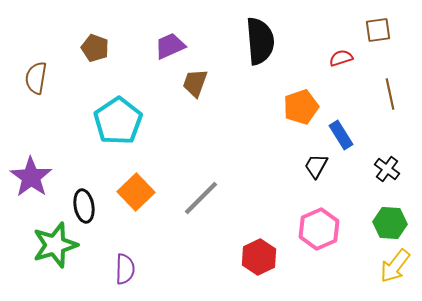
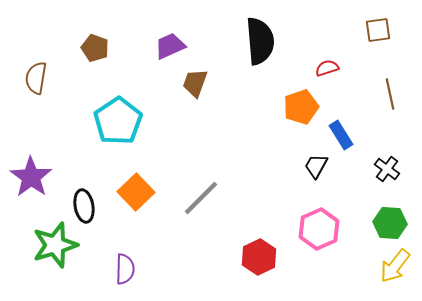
red semicircle: moved 14 px left, 10 px down
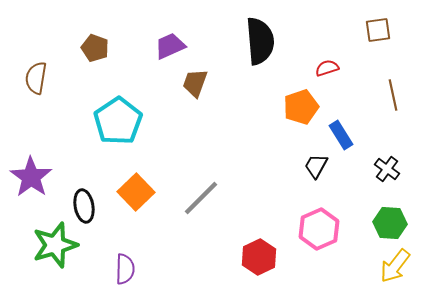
brown line: moved 3 px right, 1 px down
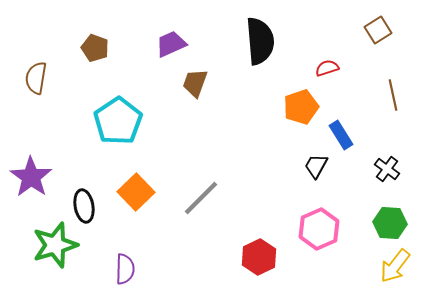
brown square: rotated 24 degrees counterclockwise
purple trapezoid: moved 1 px right, 2 px up
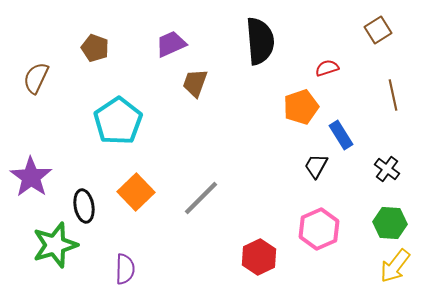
brown semicircle: rotated 16 degrees clockwise
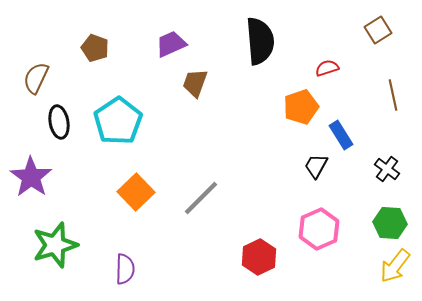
black ellipse: moved 25 px left, 84 px up
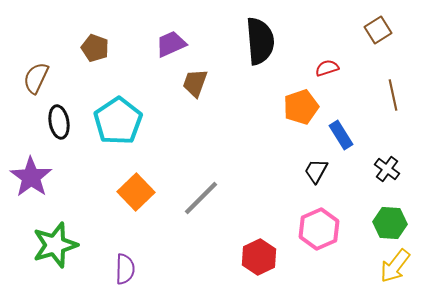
black trapezoid: moved 5 px down
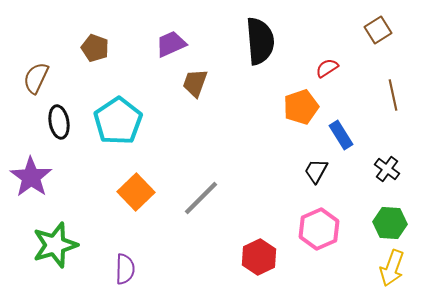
red semicircle: rotated 15 degrees counterclockwise
yellow arrow: moved 3 px left, 2 px down; rotated 18 degrees counterclockwise
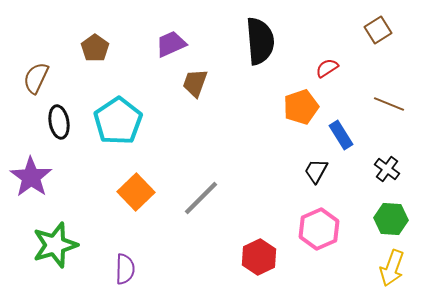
brown pentagon: rotated 16 degrees clockwise
brown line: moved 4 px left, 9 px down; rotated 56 degrees counterclockwise
green hexagon: moved 1 px right, 4 px up
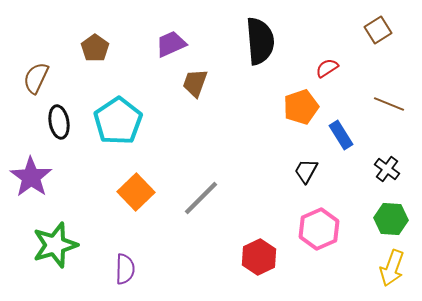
black trapezoid: moved 10 px left
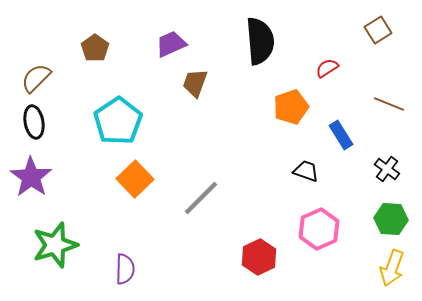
brown semicircle: rotated 20 degrees clockwise
orange pentagon: moved 10 px left
black ellipse: moved 25 px left
black trapezoid: rotated 80 degrees clockwise
orange square: moved 1 px left, 13 px up
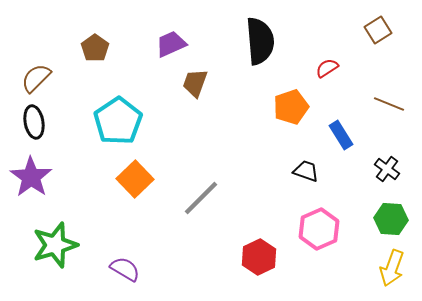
purple semicircle: rotated 60 degrees counterclockwise
